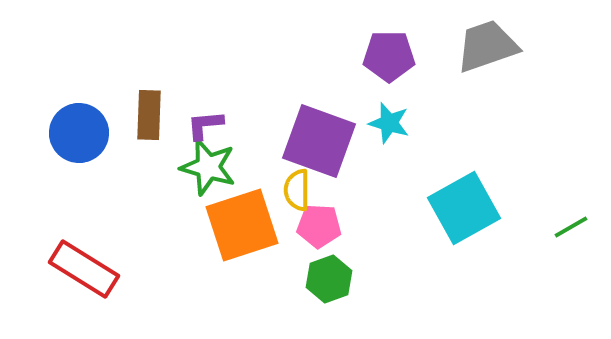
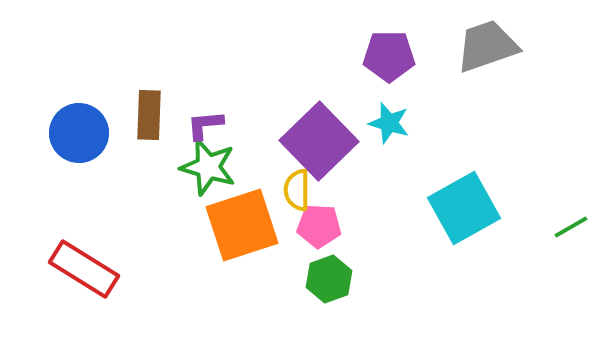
purple square: rotated 26 degrees clockwise
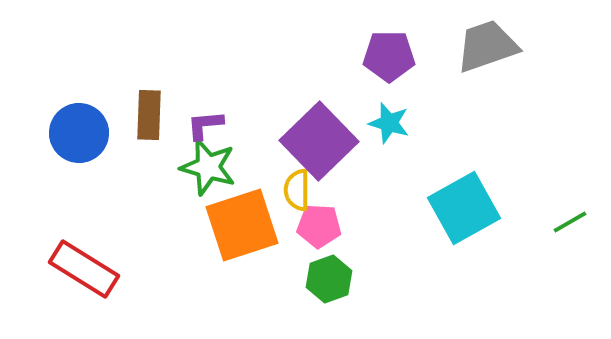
green line: moved 1 px left, 5 px up
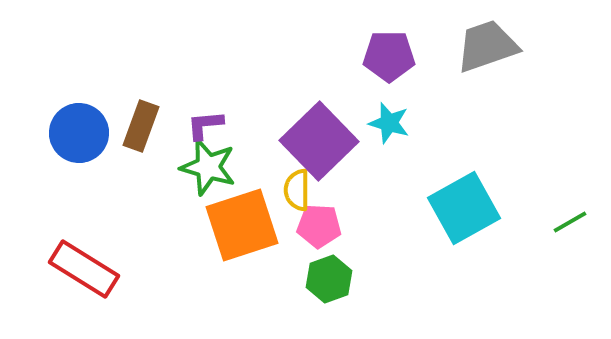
brown rectangle: moved 8 px left, 11 px down; rotated 18 degrees clockwise
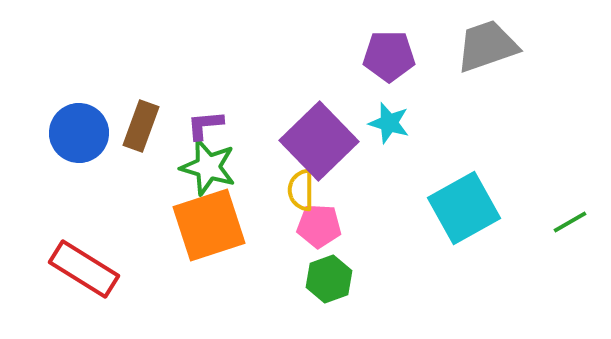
yellow semicircle: moved 4 px right
orange square: moved 33 px left
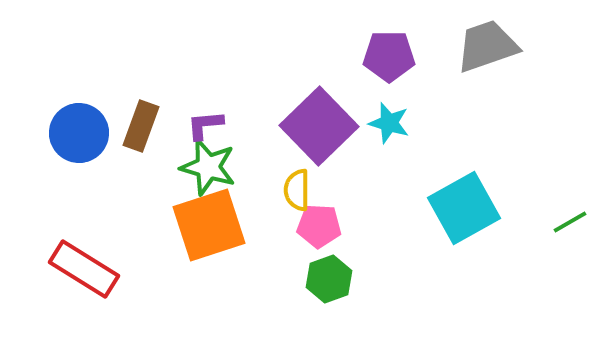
purple square: moved 15 px up
yellow semicircle: moved 4 px left
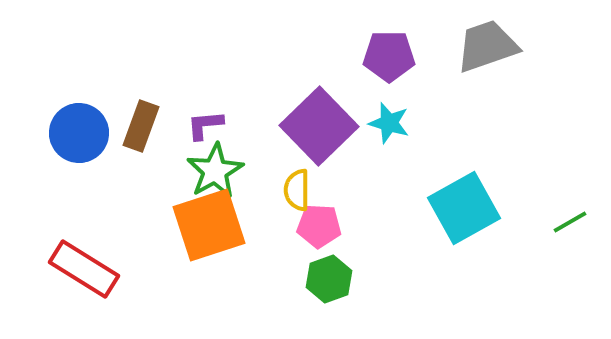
green star: moved 7 px right, 4 px down; rotated 26 degrees clockwise
